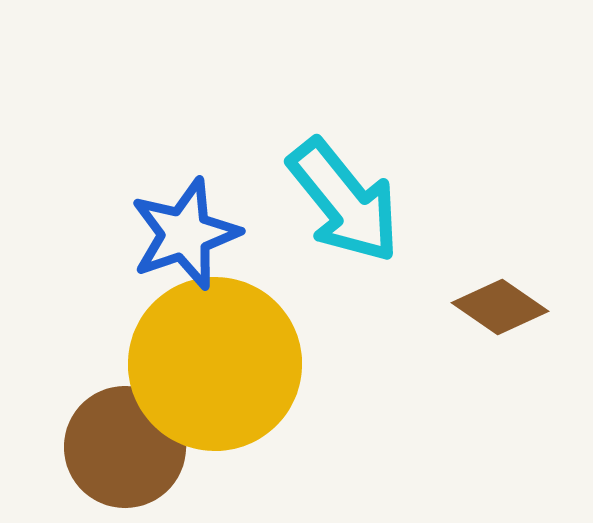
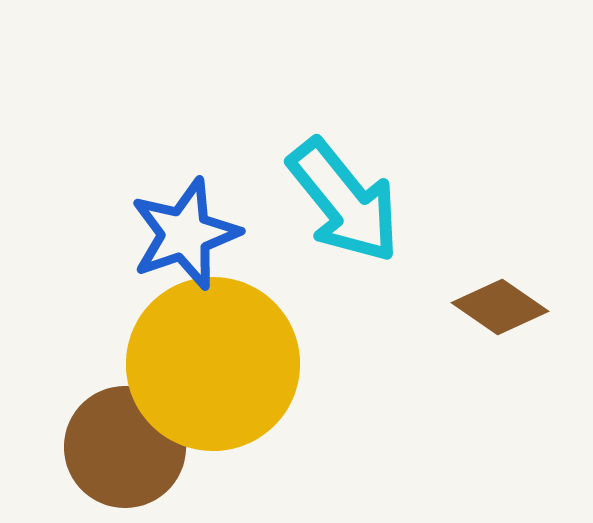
yellow circle: moved 2 px left
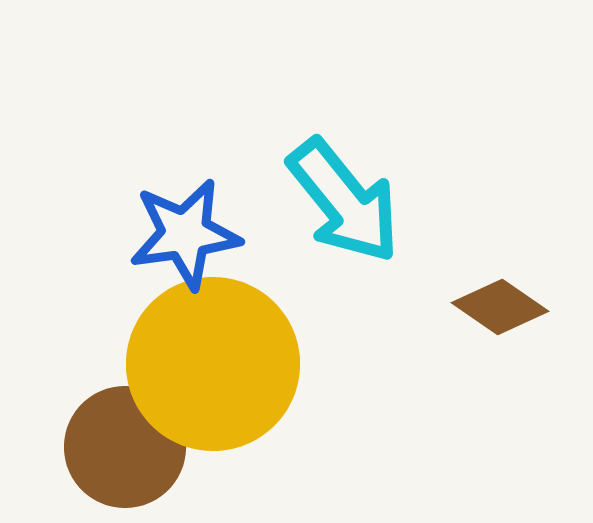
blue star: rotated 11 degrees clockwise
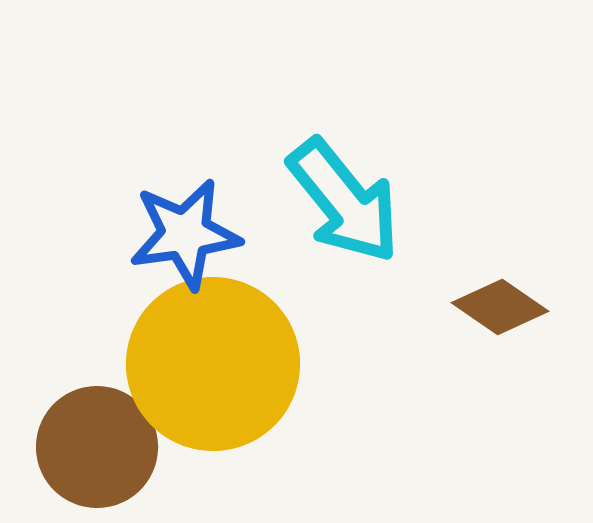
brown circle: moved 28 px left
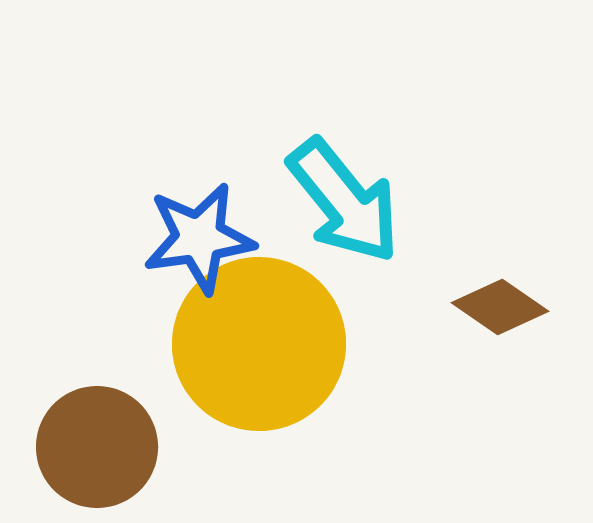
blue star: moved 14 px right, 4 px down
yellow circle: moved 46 px right, 20 px up
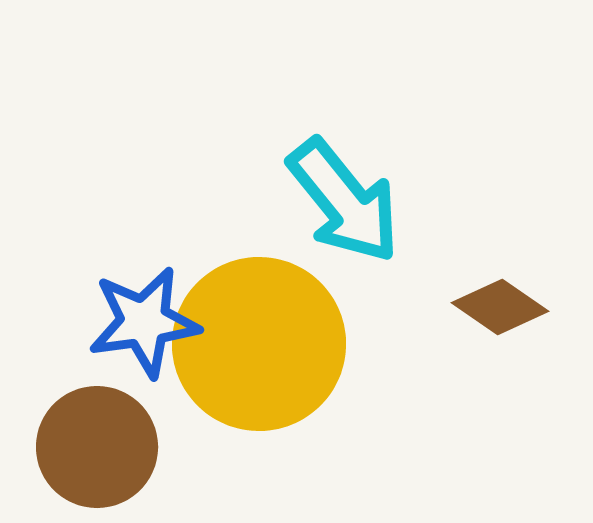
blue star: moved 55 px left, 84 px down
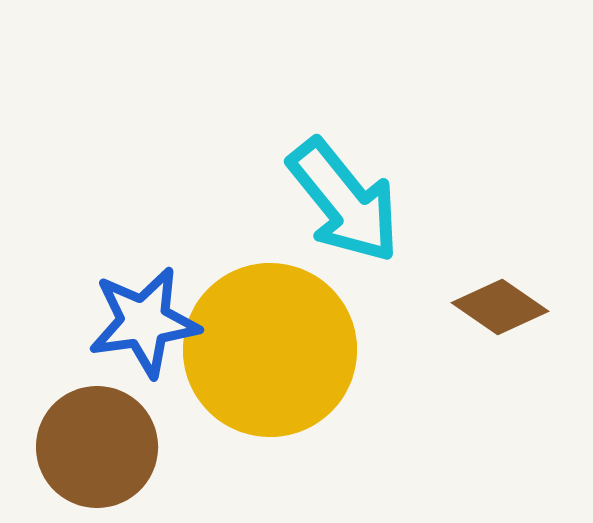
yellow circle: moved 11 px right, 6 px down
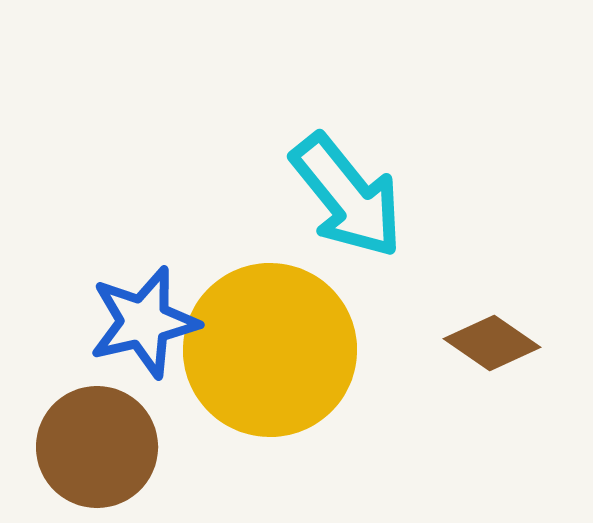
cyan arrow: moved 3 px right, 5 px up
brown diamond: moved 8 px left, 36 px down
blue star: rotated 5 degrees counterclockwise
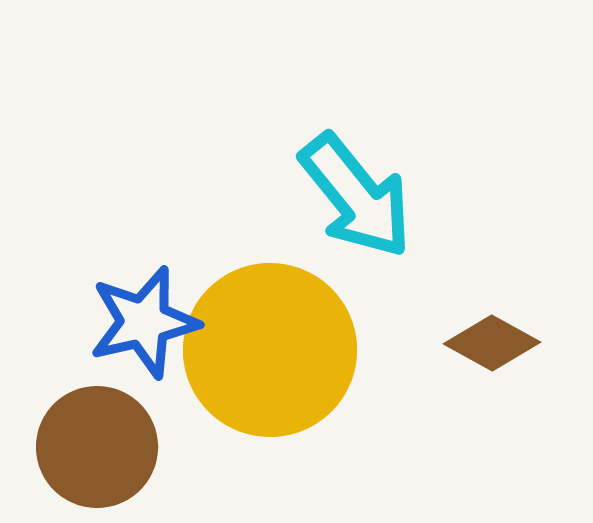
cyan arrow: moved 9 px right
brown diamond: rotated 6 degrees counterclockwise
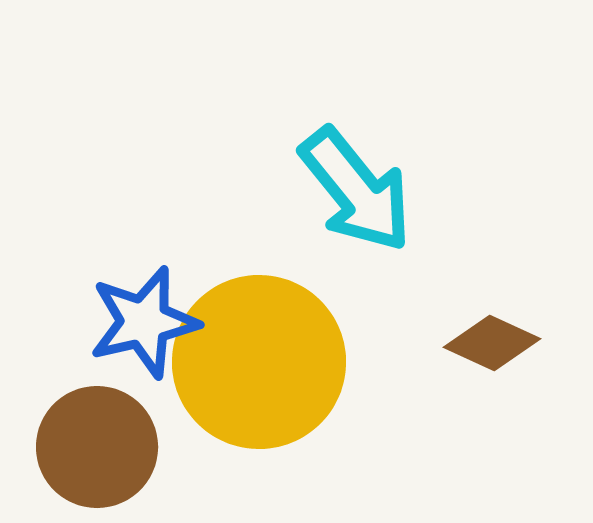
cyan arrow: moved 6 px up
brown diamond: rotated 4 degrees counterclockwise
yellow circle: moved 11 px left, 12 px down
